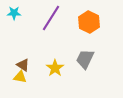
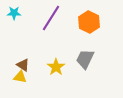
yellow star: moved 1 px right, 1 px up
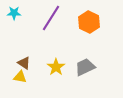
gray trapezoid: moved 8 px down; rotated 40 degrees clockwise
brown triangle: moved 1 px right, 2 px up
